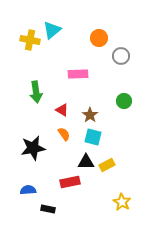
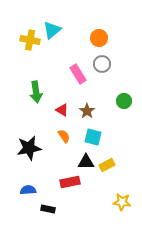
gray circle: moved 19 px left, 8 px down
pink rectangle: rotated 60 degrees clockwise
brown star: moved 3 px left, 4 px up
orange semicircle: moved 2 px down
black star: moved 4 px left
yellow star: rotated 24 degrees counterclockwise
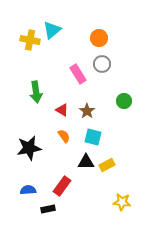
red rectangle: moved 8 px left, 4 px down; rotated 42 degrees counterclockwise
black rectangle: rotated 24 degrees counterclockwise
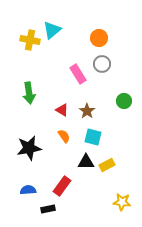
green arrow: moved 7 px left, 1 px down
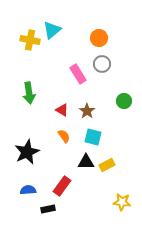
black star: moved 2 px left, 4 px down; rotated 15 degrees counterclockwise
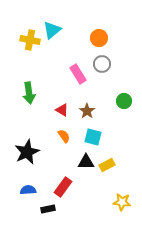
red rectangle: moved 1 px right, 1 px down
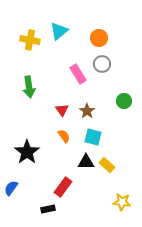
cyan triangle: moved 7 px right, 1 px down
green arrow: moved 6 px up
red triangle: rotated 24 degrees clockwise
black star: rotated 10 degrees counterclockwise
yellow rectangle: rotated 70 degrees clockwise
blue semicircle: moved 17 px left, 2 px up; rotated 49 degrees counterclockwise
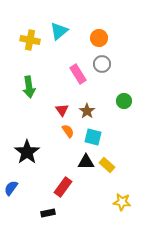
orange semicircle: moved 4 px right, 5 px up
black rectangle: moved 4 px down
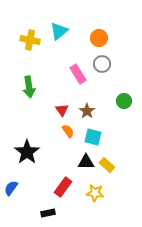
yellow star: moved 27 px left, 9 px up
